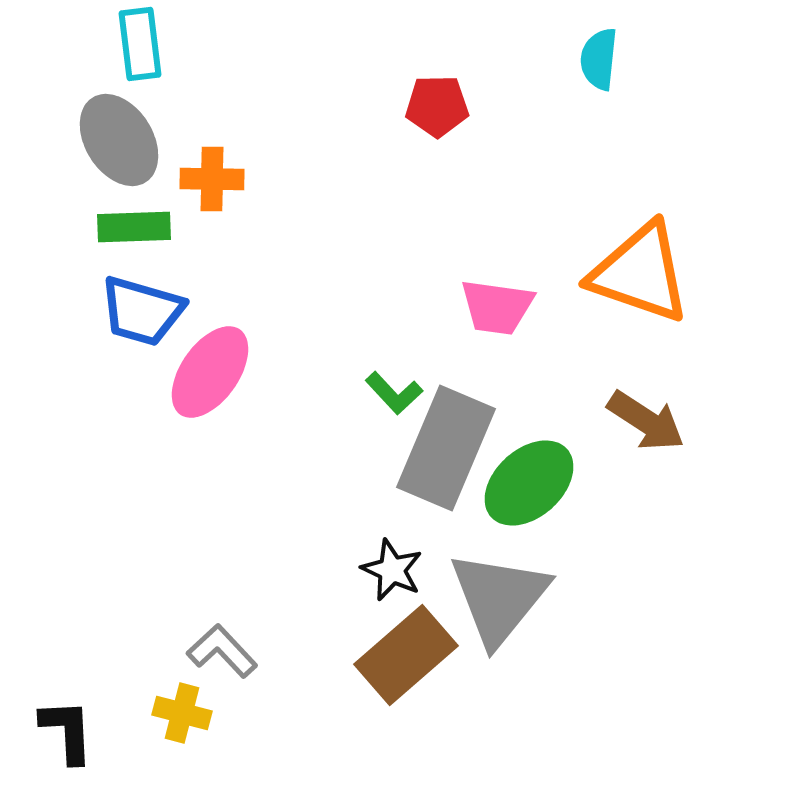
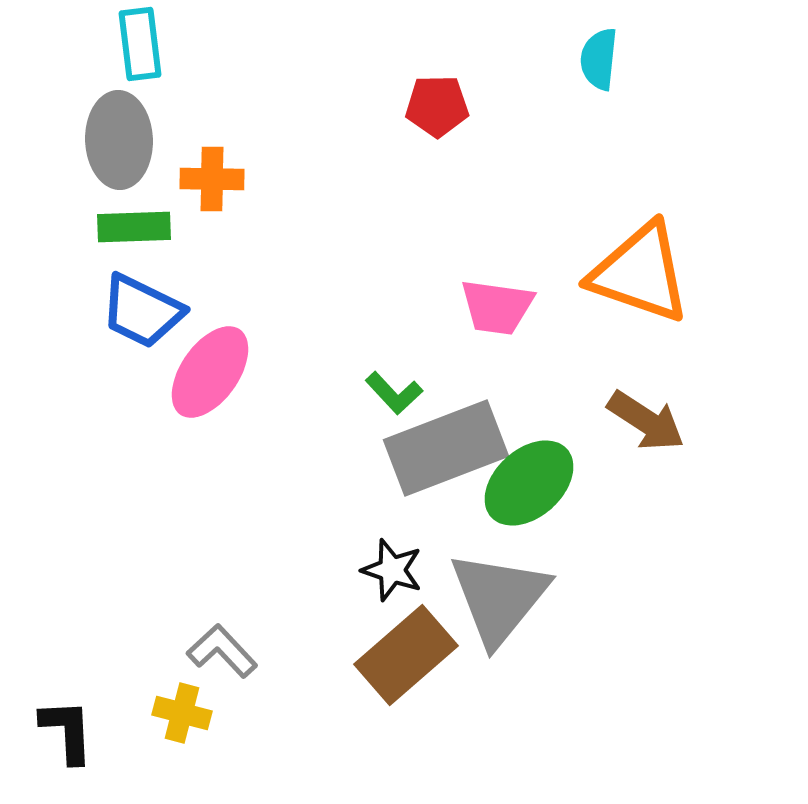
gray ellipse: rotated 30 degrees clockwise
blue trapezoid: rotated 10 degrees clockwise
gray rectangle: rotated 46 degrees clockwise
black star: rotated 6 degrees counterclockwise
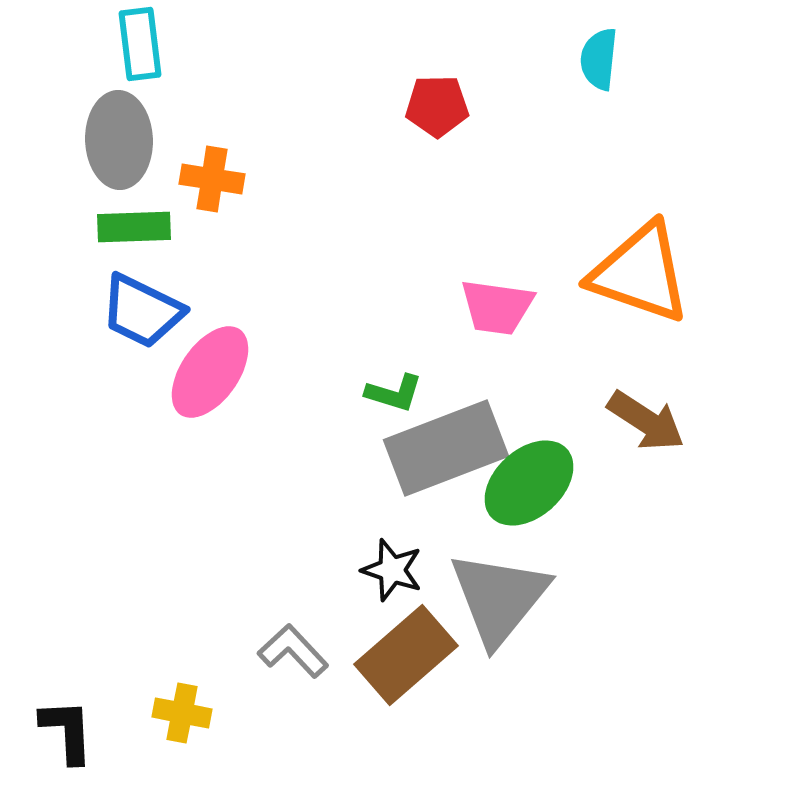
orange cross: rotated 8 degrees clockwise
green L-shape: rotated 30 degrees counterclockwise
gray L-shape: moved 71 px right
yellow cross: rotated 4 degrees counterclockwise
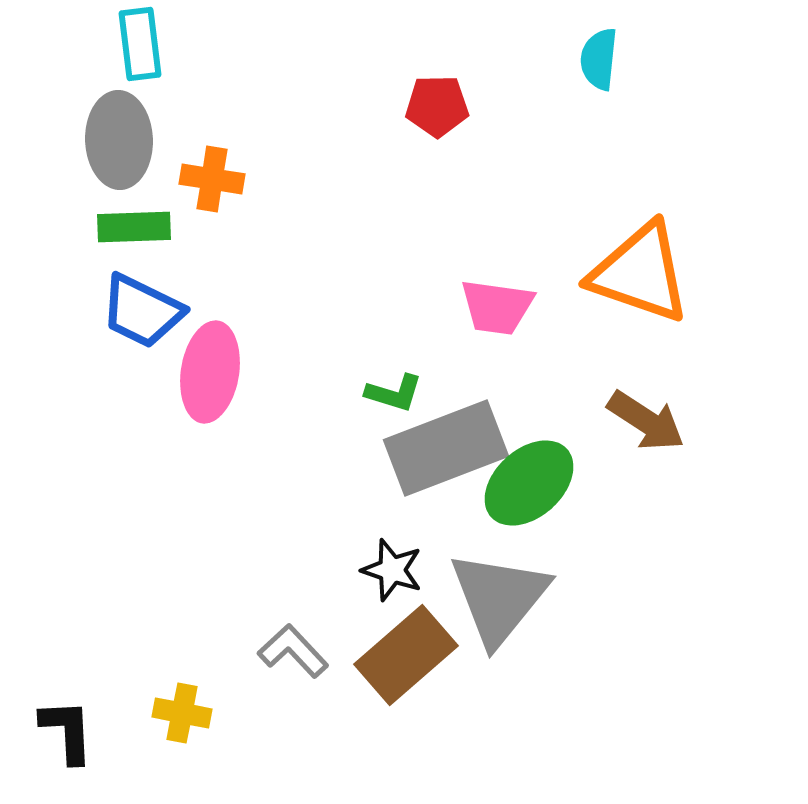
pink ellipse: rotated 26 degrees counterclockwise
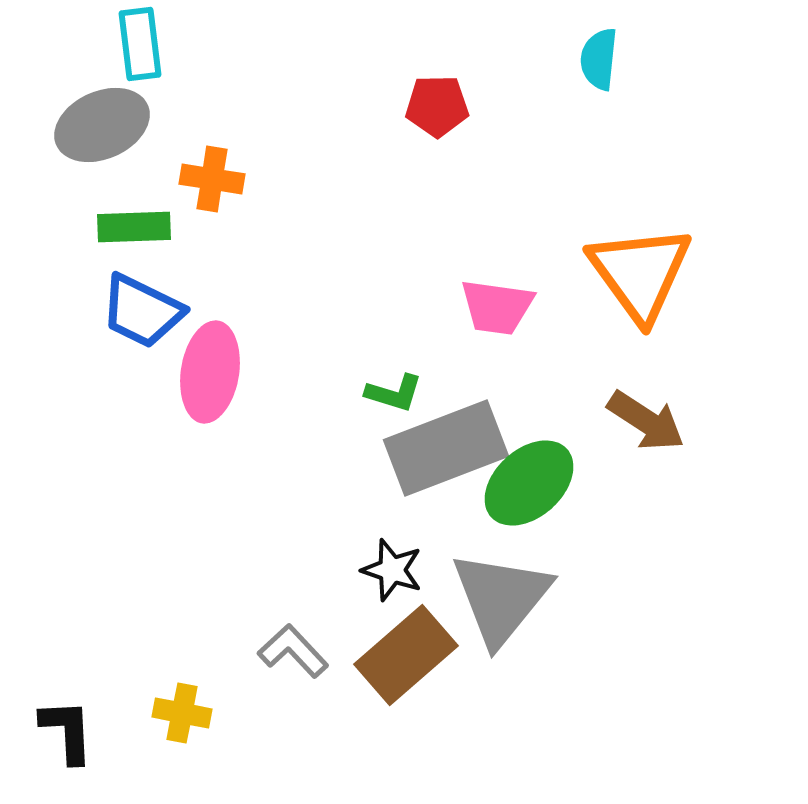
gray ellipse: moved 17 px left, 15 px up; rotated 68 degrees clockwise
orange triangle: rotated 35 degrees clockwise
gray triangle: moved 2 px right
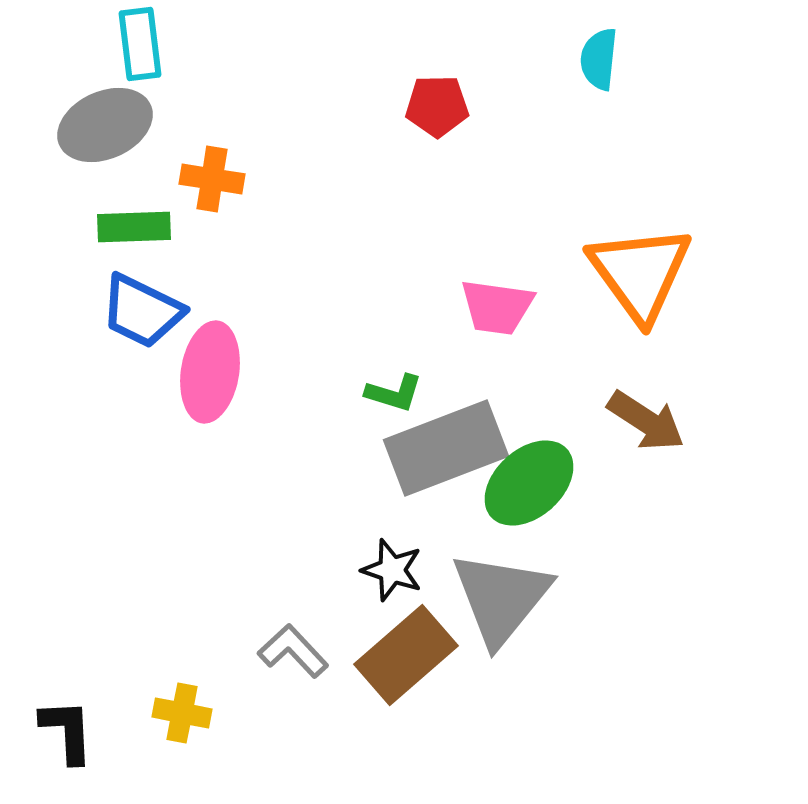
gray ellipse: moved 3 px right
